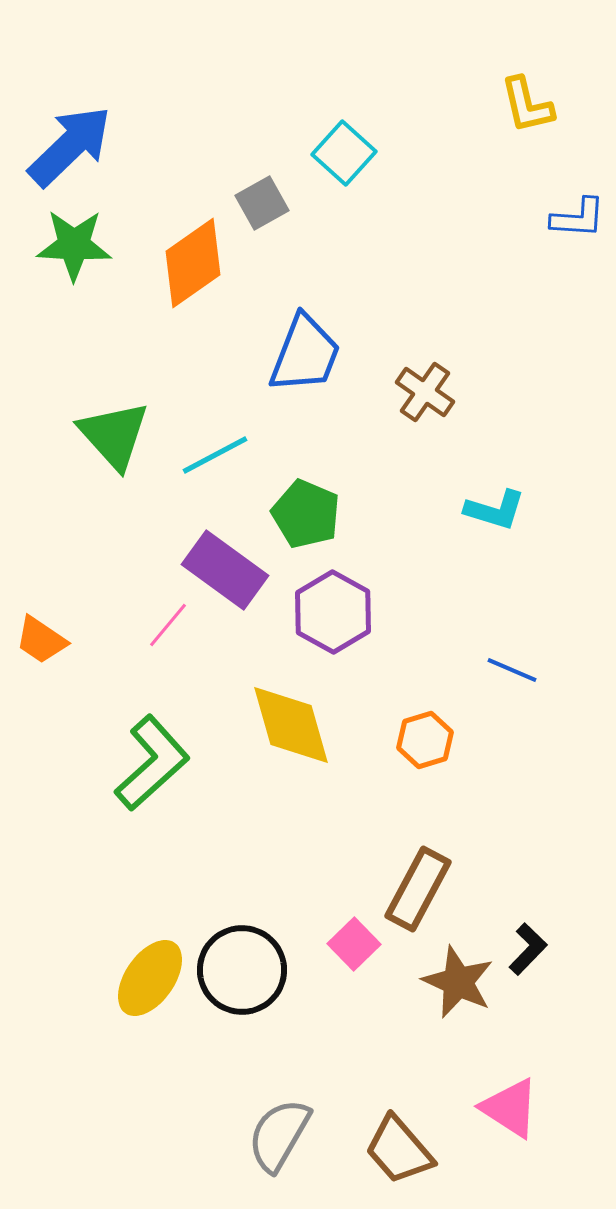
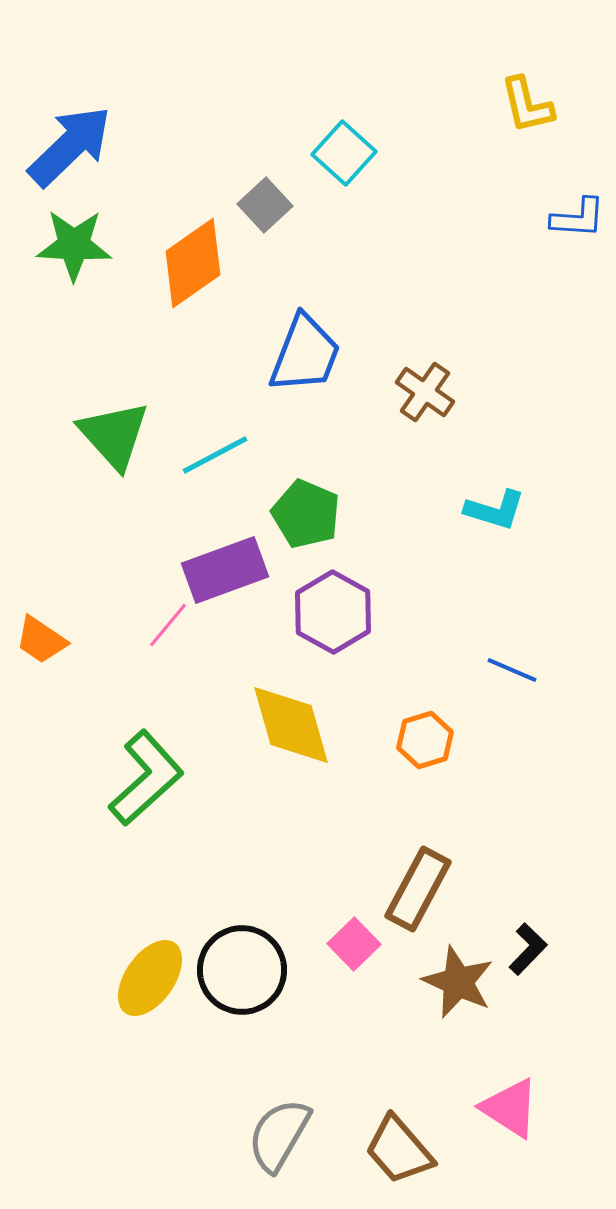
gray square: moved 3 px right, 2 px down; rotated 14 degrees counterclockwise
purple rectangle: rotated 56 degrees counterclockwise
green L-shape: moved 6 px left, 15 px down
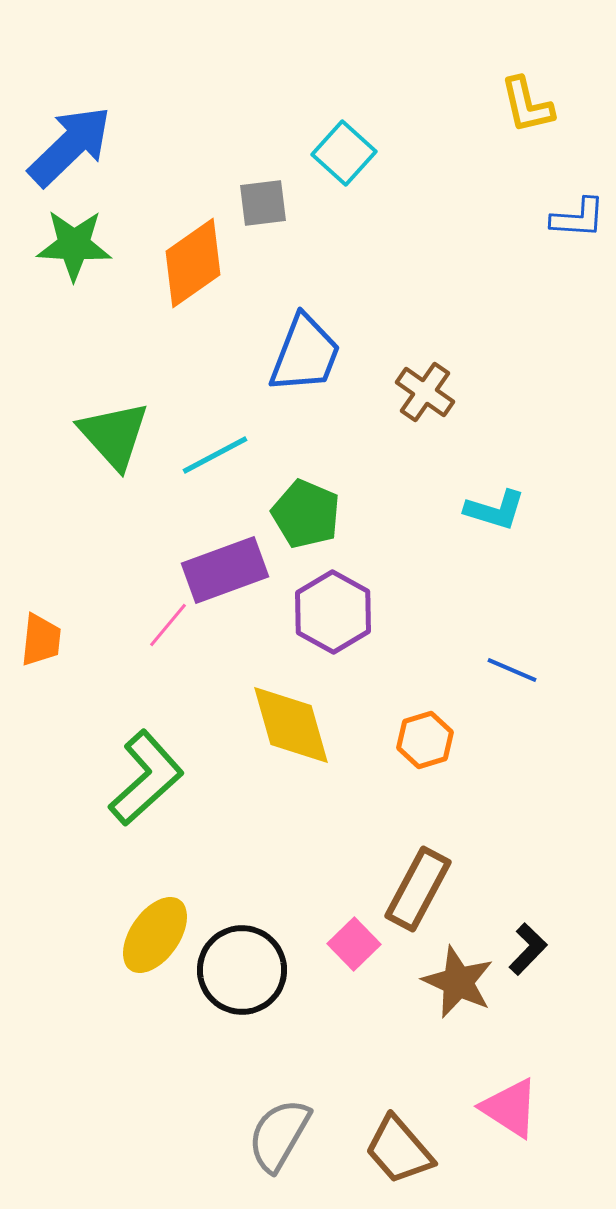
gray square: moved 2 px left, 2 px up; rotated 36 degrees clockwise
orange trapezoid: rotated 118 degrees counterclockwise
yellow ellipse: moved 5 px right, 43 px up
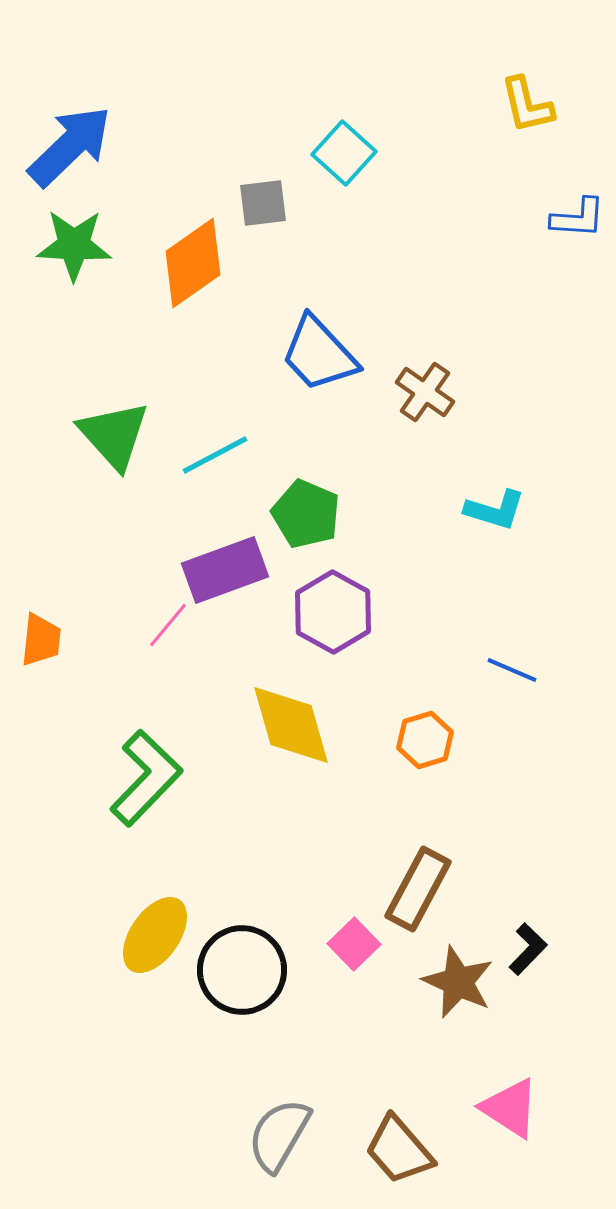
blue trapezoid: moved 14 px right; rotated 116 degrees clockwise
green L-shape: rotated 4 degrees counterclockwise
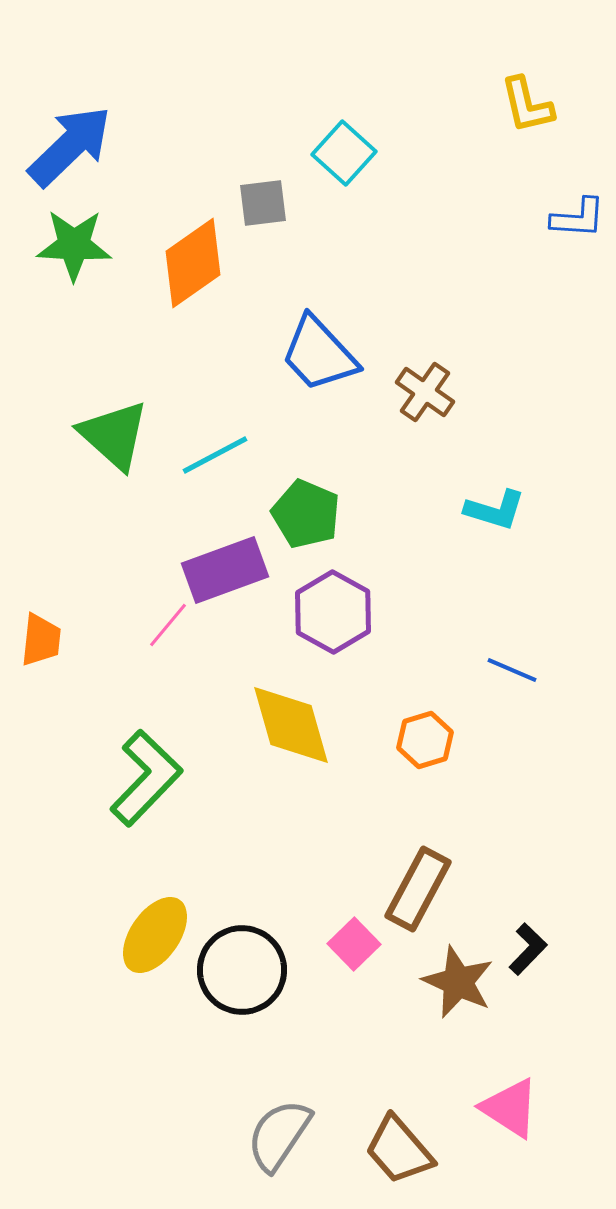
green triangle: rotated 6 degrees counterclockwise
gray semicircle: rotated 4 degrees clockwise
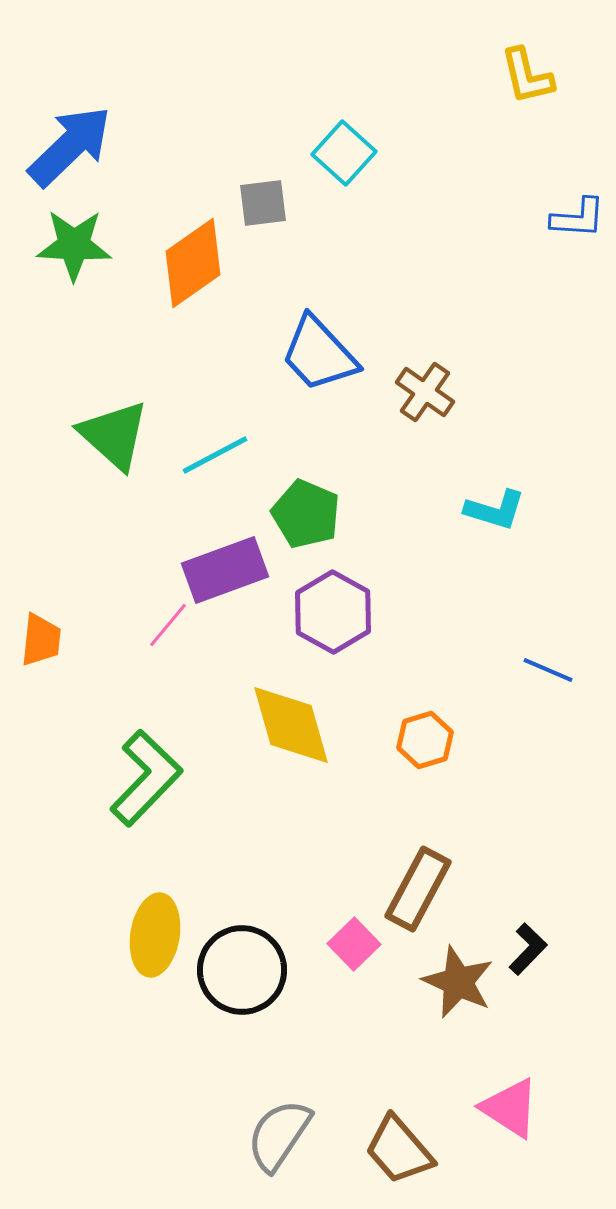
yellow L-shape: moved 29 px up
blue line: moved 36 px right
yellow ellipse: rotated 26 degrees counterclockwise
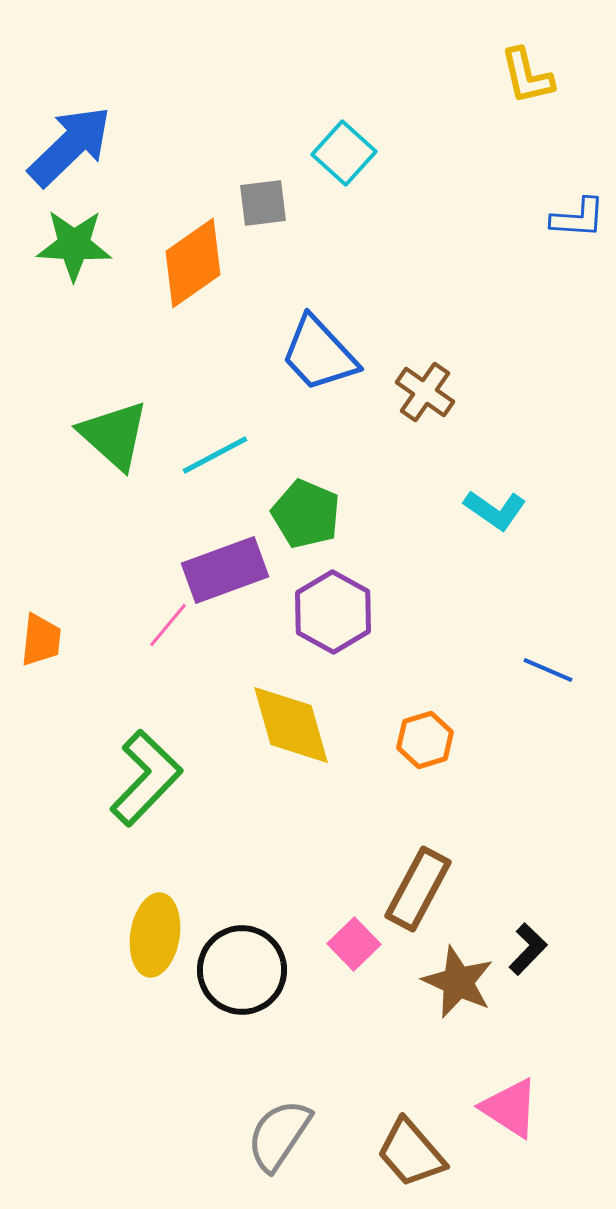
cyan L-shape: rotated 18 degrees clockwise
brown trapezoid: moved 12 px right, 3 px down
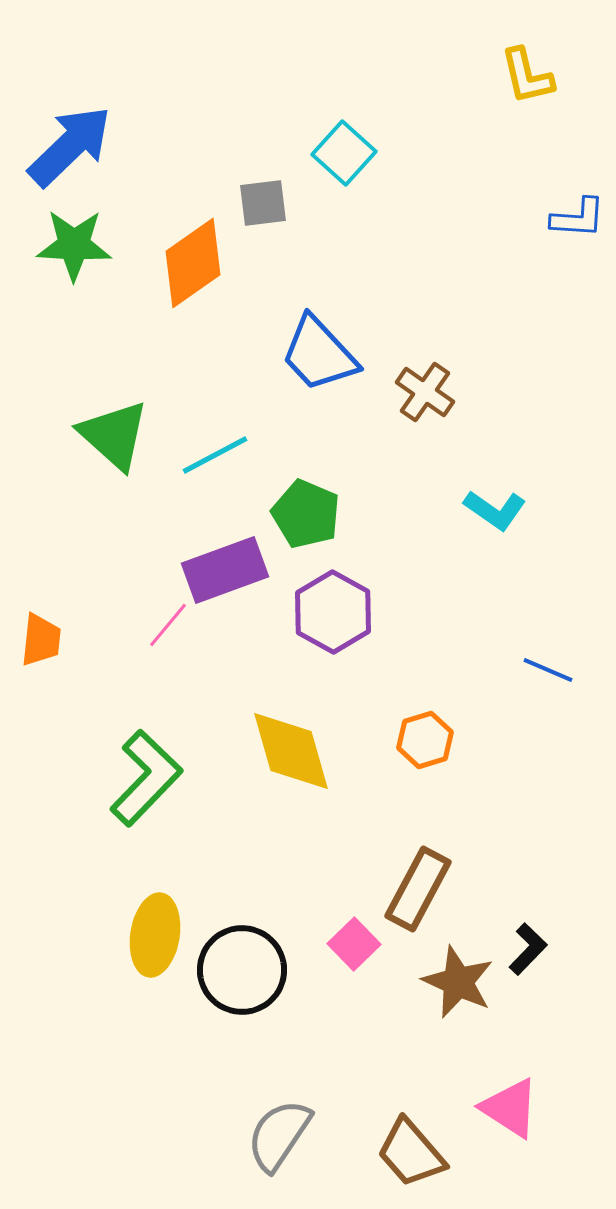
yellow diamond: moved 26 px down
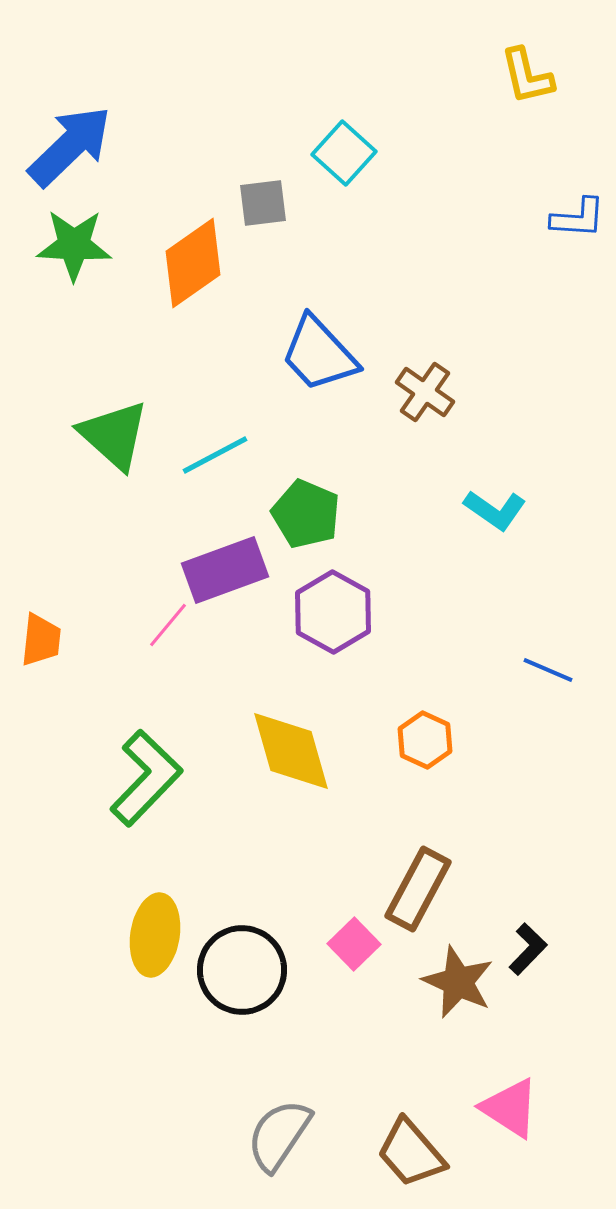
orange hexagon: rotated 18 degrees counterclockwise
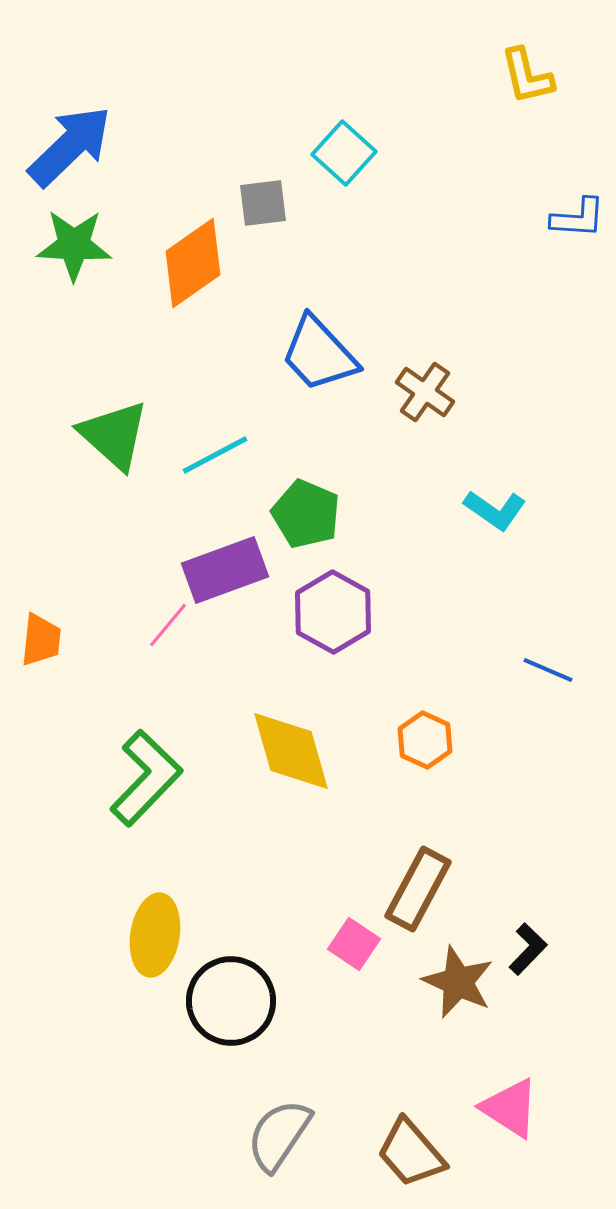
pink square: rotated 12 degrees counterclockwise
black circle: moved 11 px left, 31 px down
